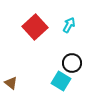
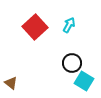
cyan square: moved 23 px right
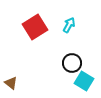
red square: rotated 10 degrees clockwise
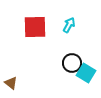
red square: rotated 30 degrees clockwise
cyan square: moved 2 px right, 8 px up
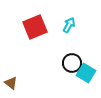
red square: rotated 20 degrees counterclockwise
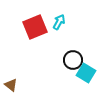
cyan arrow: moved 10 px left, 3 px up
black circle: moved 1 px right, 3 px up
brown triangle: moved 2 px down
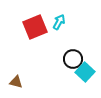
black circle: moved 1 px up
cyan square: moved 1 px left, 1 px up; rotated 12 degrees clockwise
brown triangle: moved 5 px right, 3 px up; rotated 24 degrees counterclockwise
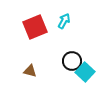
cyan arrow: moved 5 px right, 1 px up
black circle: moved 1 px left, 2 px down
brown triangle: moved 14 px right, 11 px up
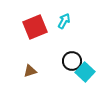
brown triangle: rotated 32 degrees counterclockwise
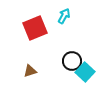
cyan arrow: moved 5 px up
red square: moved 1 px down
